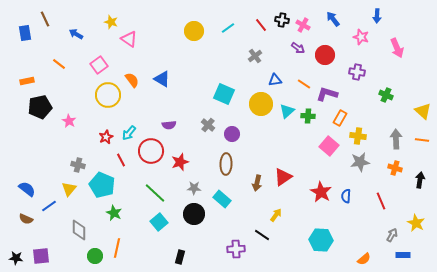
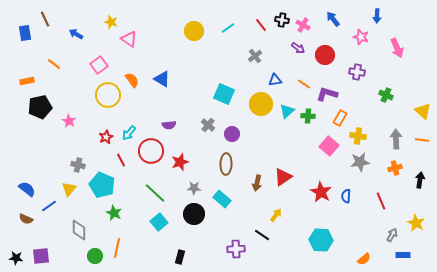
orange line at (59, 64): moved 5 px left
orange cross at (395, 168): rotated 32 degrees counterclockwise
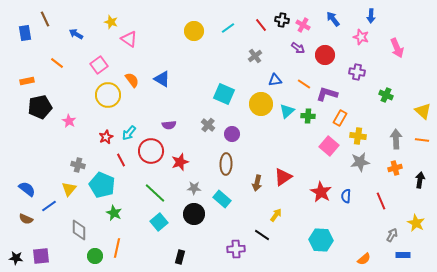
blue arrow at (377, 16): moved 6 px left
orange line at (54, 64): moved 3 px right, 1 px up
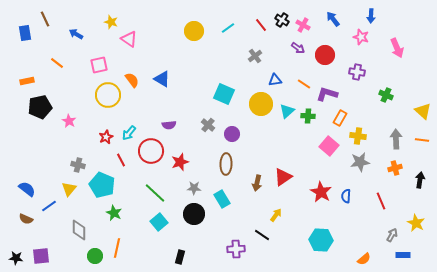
black cross at (282, 20): rotated 24 degrees clockwise
pink square at (99, 65): rotated 24 degrees clockwise
cyan rectangle at (222, 199): rotated 18 degrees clockwise
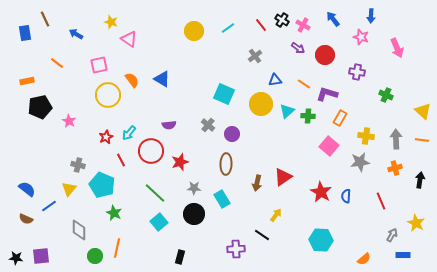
yellow cross at (358, 136): moved 8 px right
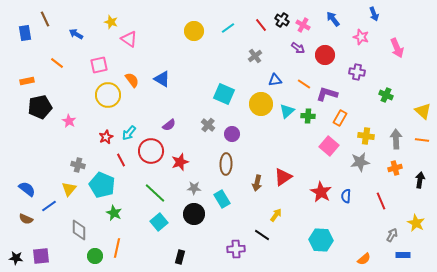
blue arrow at (371, 16): moved 3 px right, 2 px up; rotated 24 degrees counterclockwise
purple semicircle at (169, 125): rotated 32 degrees counterclockwise
